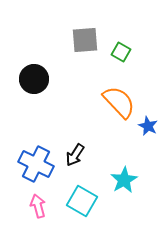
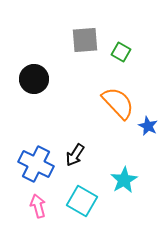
orange semicircle: moved 1 px left, 1 px down
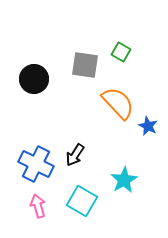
gray square: moved 25 px down; rotated 12 degrees clockwise
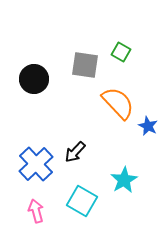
black arrow: moved 3 px up; rotated 10 degrees clockwise
blue cross: rotated 20 degrees clockwise
pink arrow: moved 2 px left, 5 px down
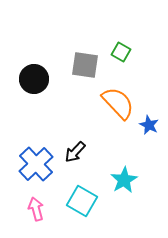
blue star: moved 1 px right, 1 px up
pink arrow: moved 2 px up
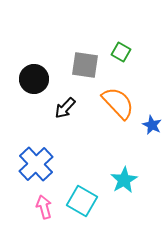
blue star: moved 3 px right
black arrow: moved 10 px left, 44 px up
pink arrow: moved 8 px right, 2 px up
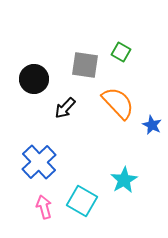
blue cross: moved 3 px right, 2 px up
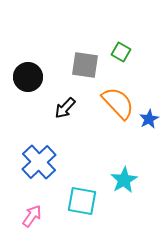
black circle: moved 6 px left, 2 px up
blue star: moved 3 px left, 6 px up; rotated 18 degrees clockwise
cyan square: rotated 20 degrees counterclockwise
pink arrow: moved 12 px left, 9 px down; rotated 50 degrees clockwise
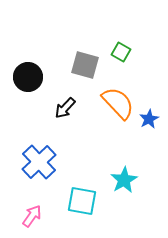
gray square: rotated 8 degrees clockwise
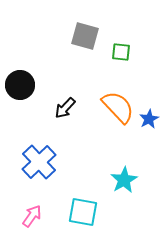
green square: rotated 24 degrees counterclockwise
gray square: moved 29 px up
black circle: moved 8 px left, 8 px down
orange semicircle: moved 4 px down
cyan square: moved 1 px right, 11 px down
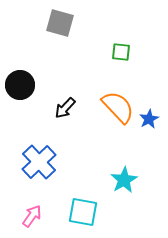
gray square: moved 25 px left, 13 px up
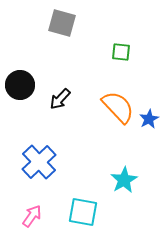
gray square: moved 2 px right
black arrow: moved 5 px left, 9 px up
